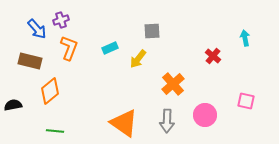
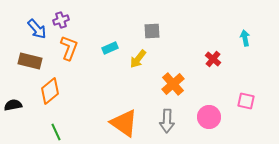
red cross: moved 3 px down
pink circle: moved 4 px right, 2 px down
green line: moved 1 px right, 1 px down; rotated 60 degrees clockwise
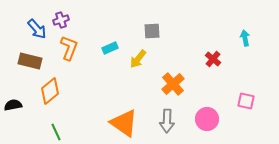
pink circle: moved 2 px left, 2 px down
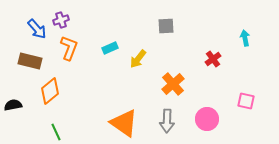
gray square: moved 14 px right, 5 px up
red cross: rotated 14 degrees clockwise
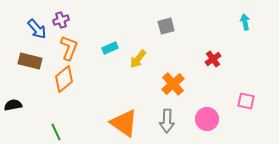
gray square: rotated 12 degrees counterclockwise
cyan arrow: moved 16 px up
orange diamond: moved 14 px right, 12 px up
